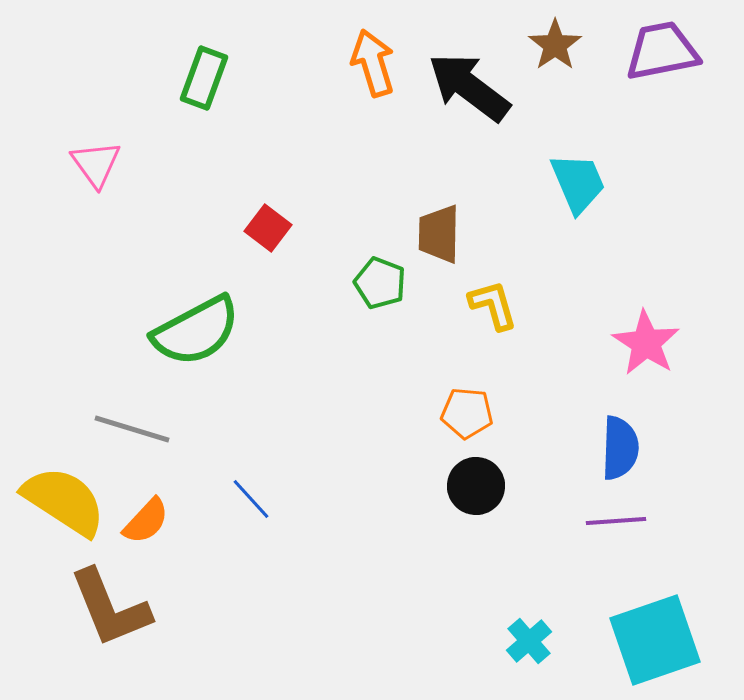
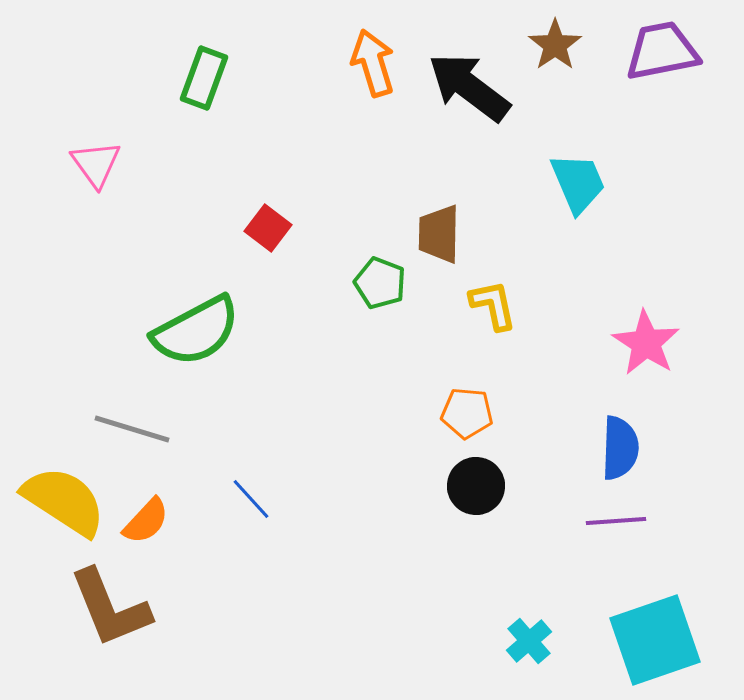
yellow L-shape: rotated 4 degrees clockwise
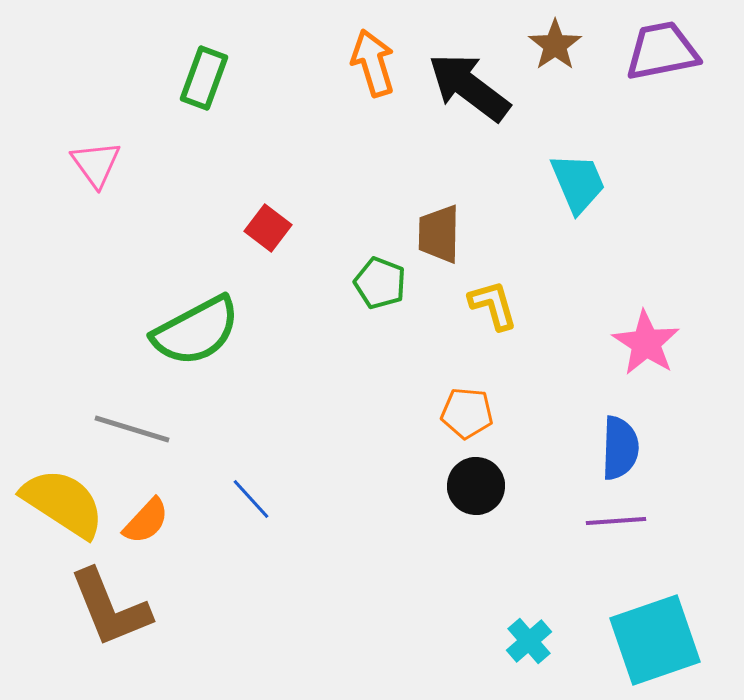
yellow L-shape: rotated 4 degrees counterclockwise
yellow semicircle: moved 1 px left, 2 px down
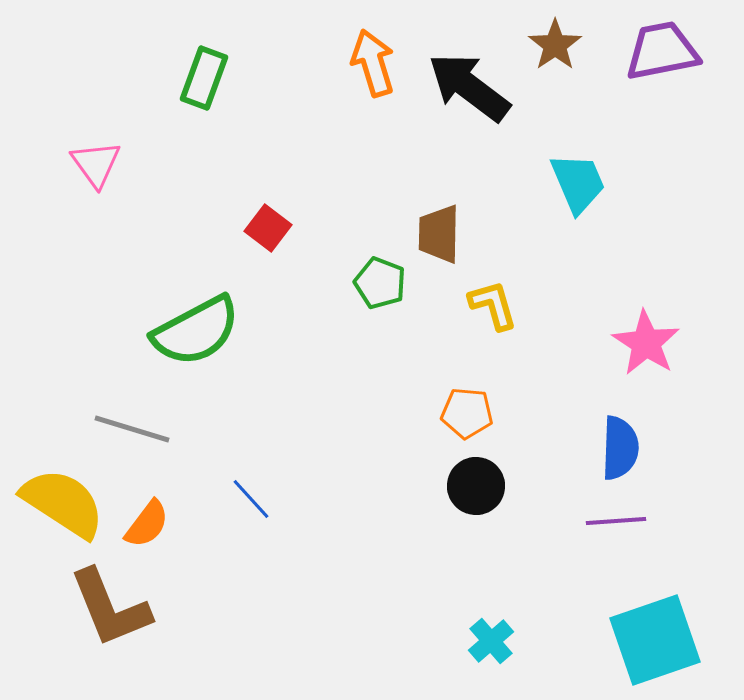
orange semicircle: moved 1 px right, 3 px down; rotated 6 degrees counterclockwise
cyan cross: moved 38 px left
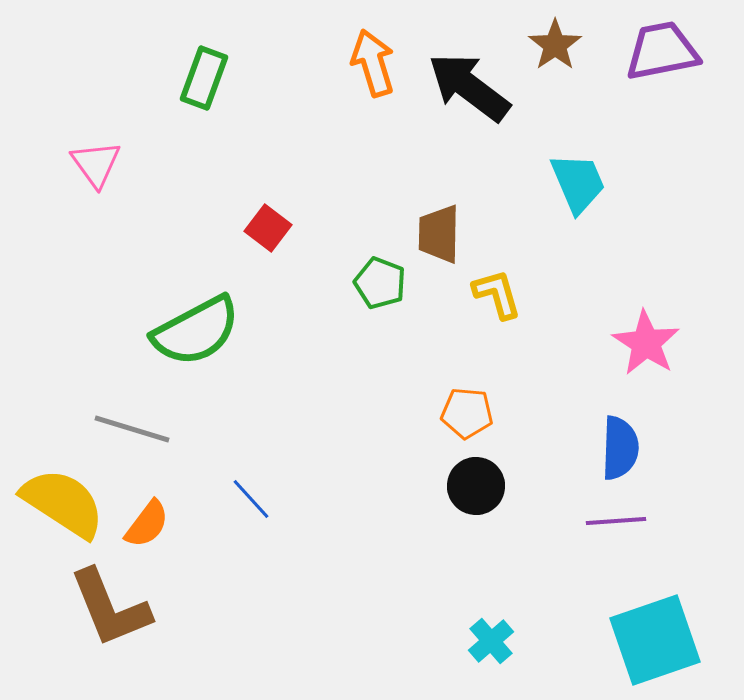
yellow L-shape: moved 4 px right, 11 px up
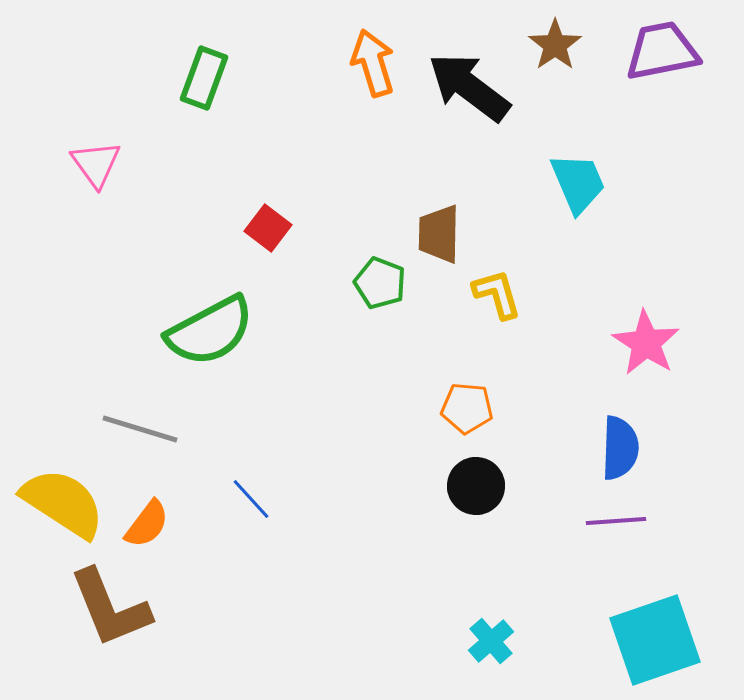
green semicircle: moved 14 px right
orange pentagon: moved 5 px up
gray line: moved 8 px right
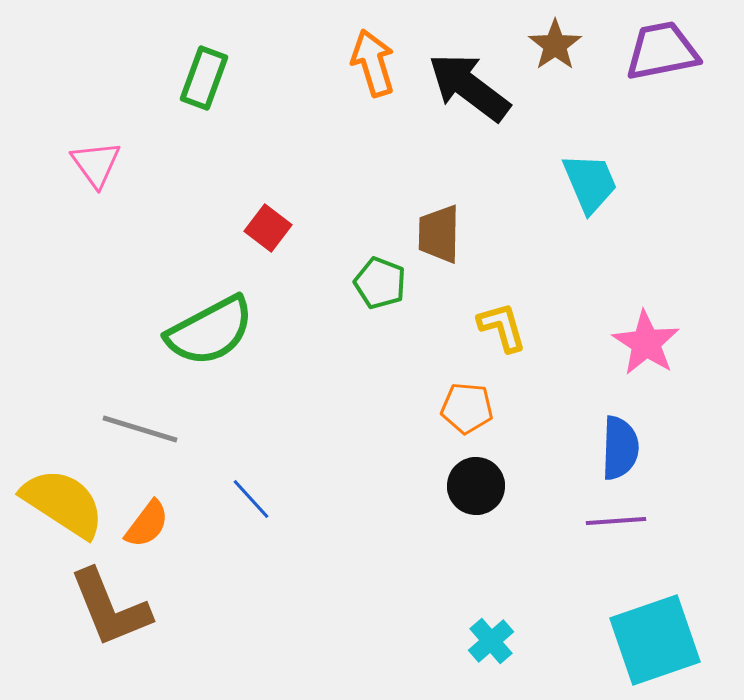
cyan trapezoid: moved 12 px right
yellow L-shape: moved 5 px right, 33 px down
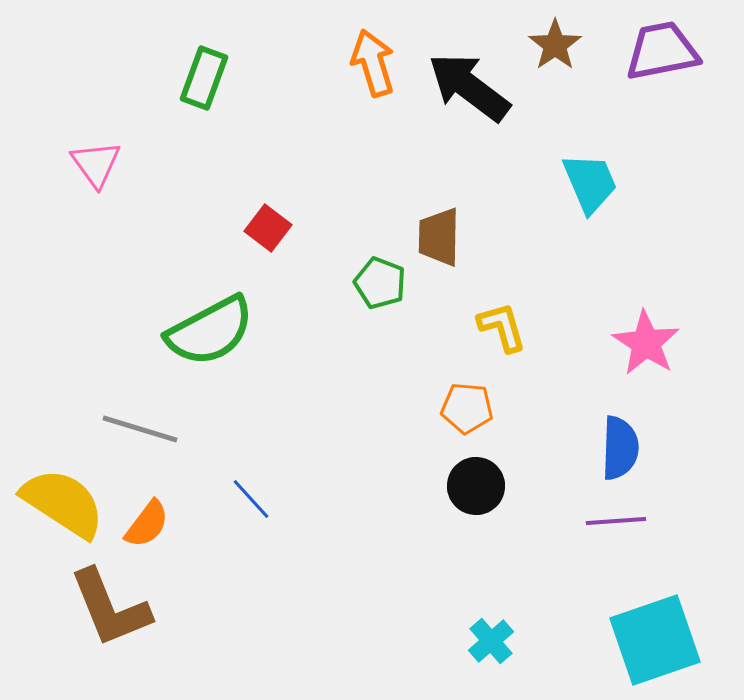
brown trapezoid: moved 3 px down
